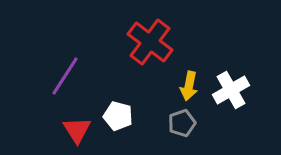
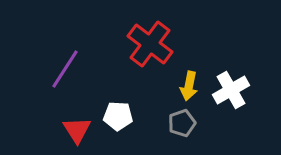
red cross: moved 2 px down
purple line: moved 7 px up
white pentagon: rotated 12 degrees counterclockwise
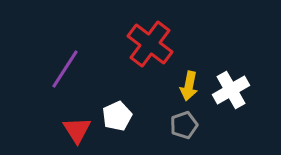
white pentagon: moved 1 px left; rotated 28 degrees counterclockwise
gray pentagon: moved 2 px right, 2 px down
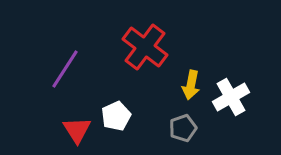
red cross: moved 5 px left, 3 px down
yellow arrow: moved 2 px right, 1 px up
white cross: moved 7 px down
white pentagon: moved 1 px left
gray pentagon: moved 1 px left, 3 px down
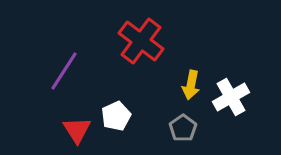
red cross: moved 4 px left, 6 px up
purple line: moved 1 px left, 2 px down
gray pentagon: rotated 16 degrees counterclockwise
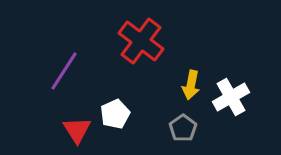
white pentagon: moved 1 px left, 2 px up
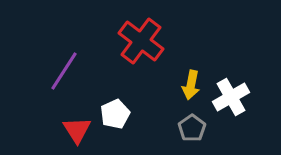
gray pentagon: moved 9 px right
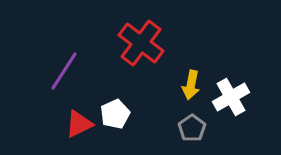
red cross: moved 2 px down
red triangle: moved 2 px right, 6 px up; rotated 36 degrees clockwise
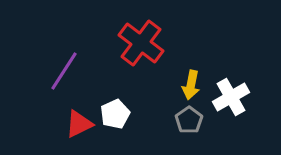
gray pentagon: moved 3 px left, 8 px up
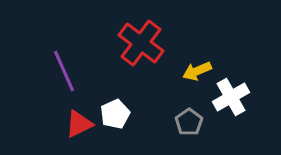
purple line: rotated 57 degrees counterclockwise
yellow arrow: moved 6 px right, 14 px up; rotated 56 degrees clockwise
gray pentagon: moved 2 px down
